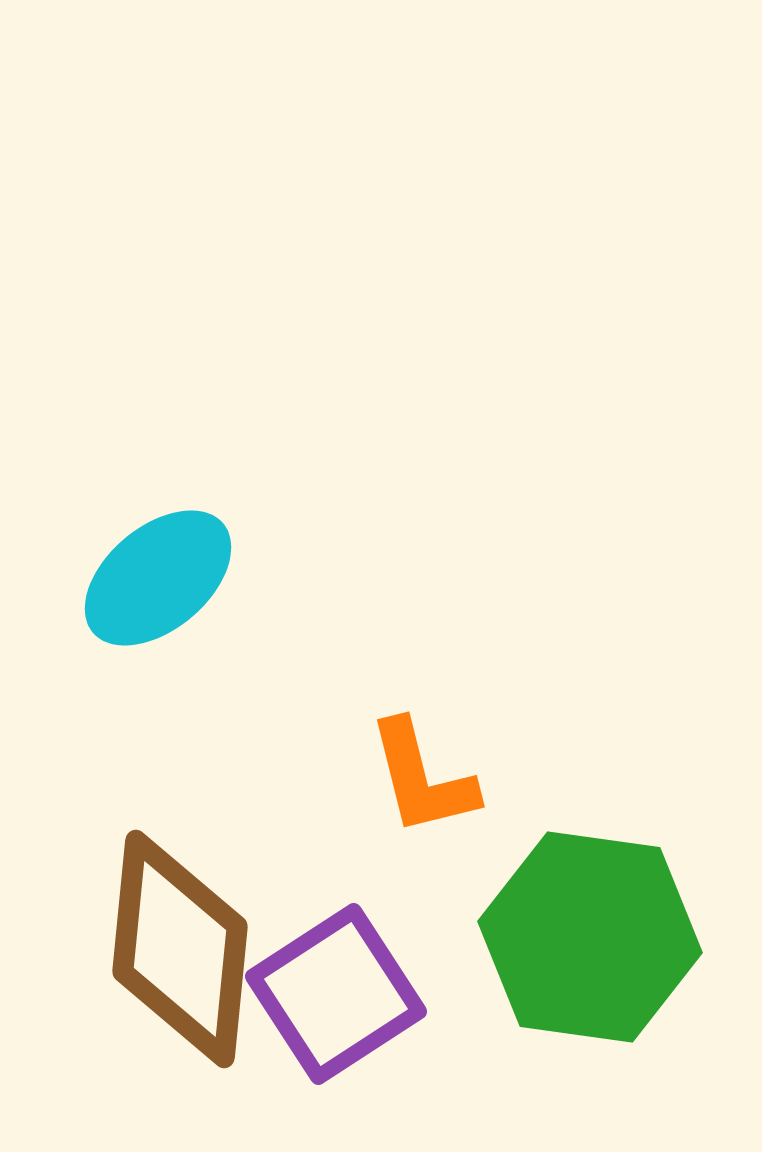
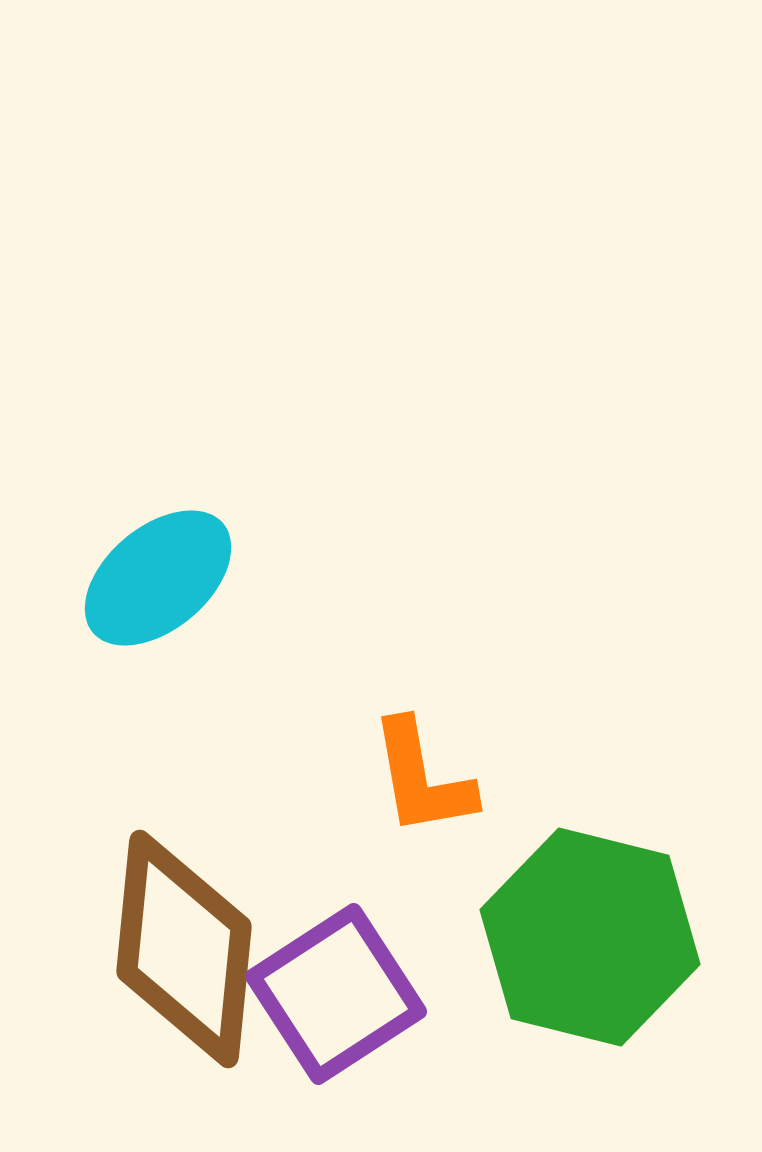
orange L-shape: rotated 4 degrees clockwise
green hexagon: rotated 6 degrees clockwise
brown diamond: moved 4 px right
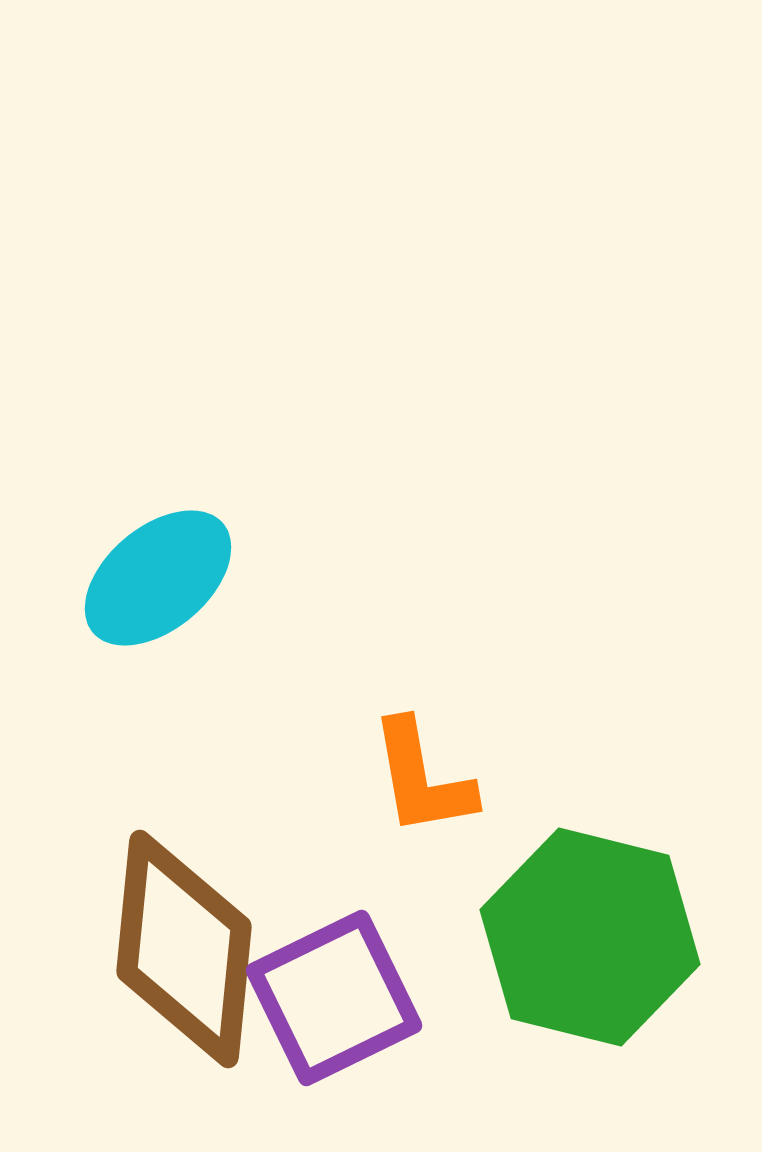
purple square: moved 2 px left, 4 px down; rotated 7 degrees clockwise
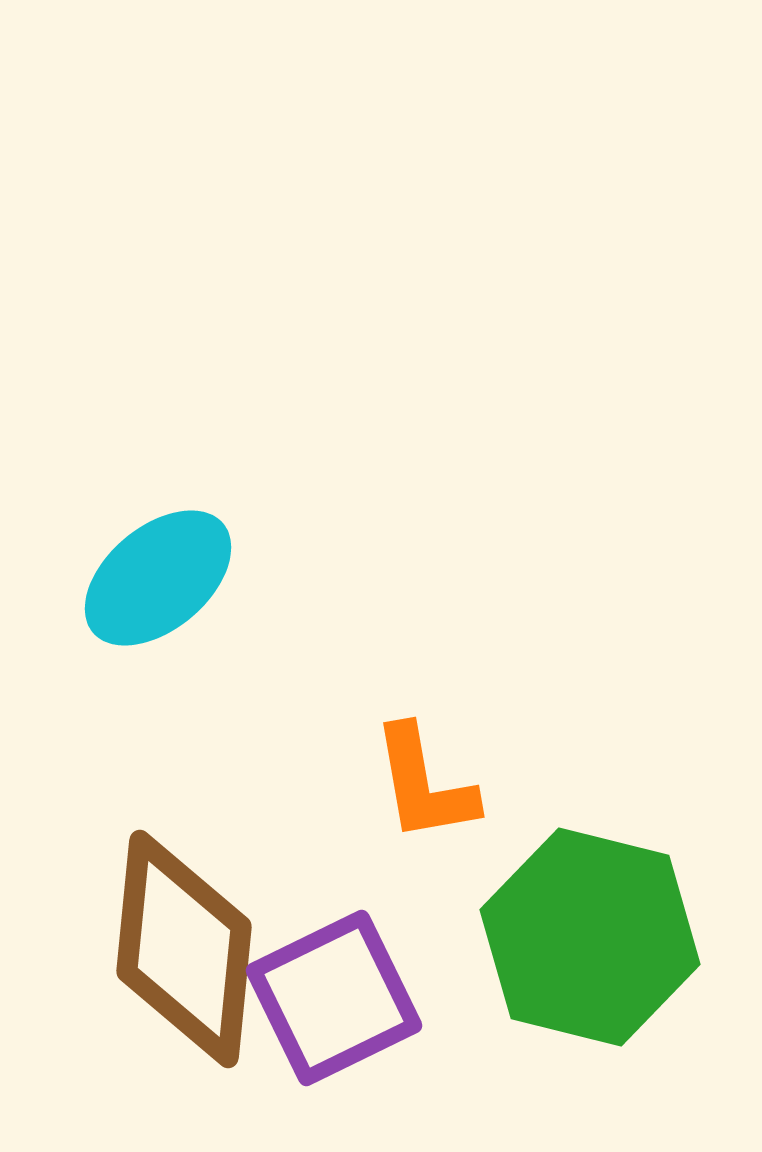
orange L-shape: moved 2 px right, 6 px down
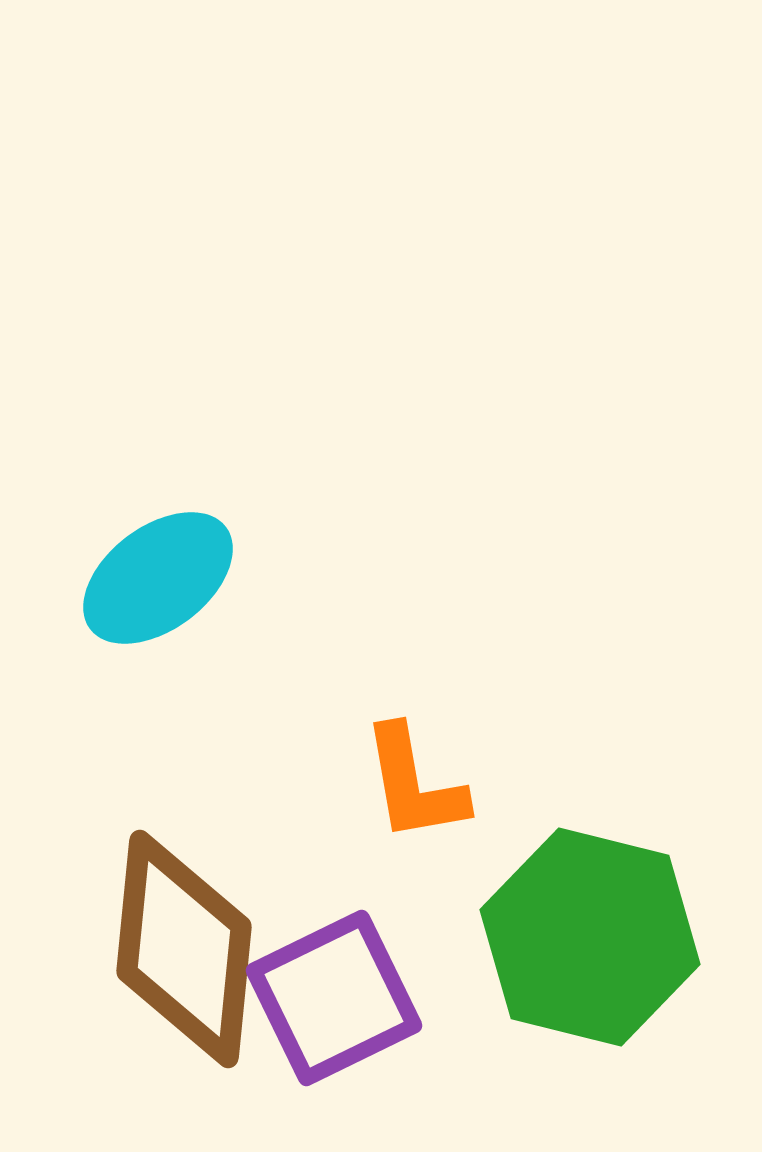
cyan ellipse: rotated 3 degrees clockwise
orange L-shape: moved 10 px left
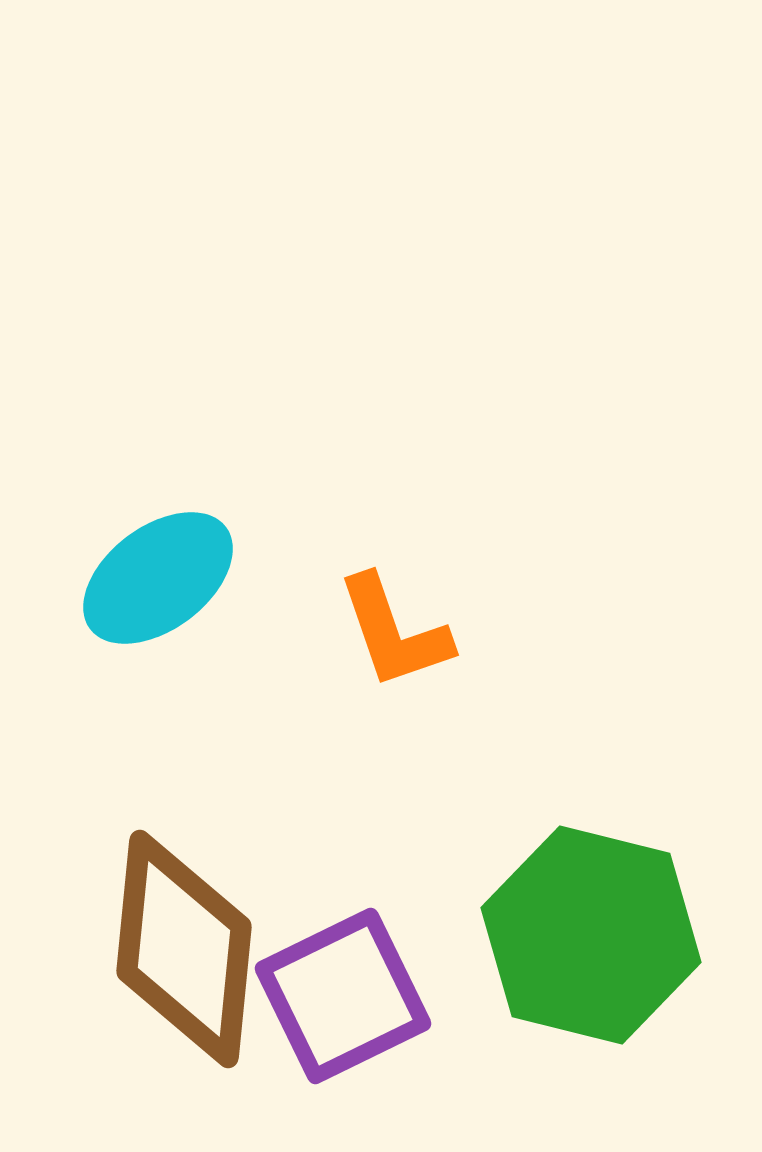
orange L-shape: moved 20 px left, 152 px up; rotated 9 degrees counterclockwise
green hexagon: moved 1 px right, 2 px up
purple square: moved 9 px right, 2 px up
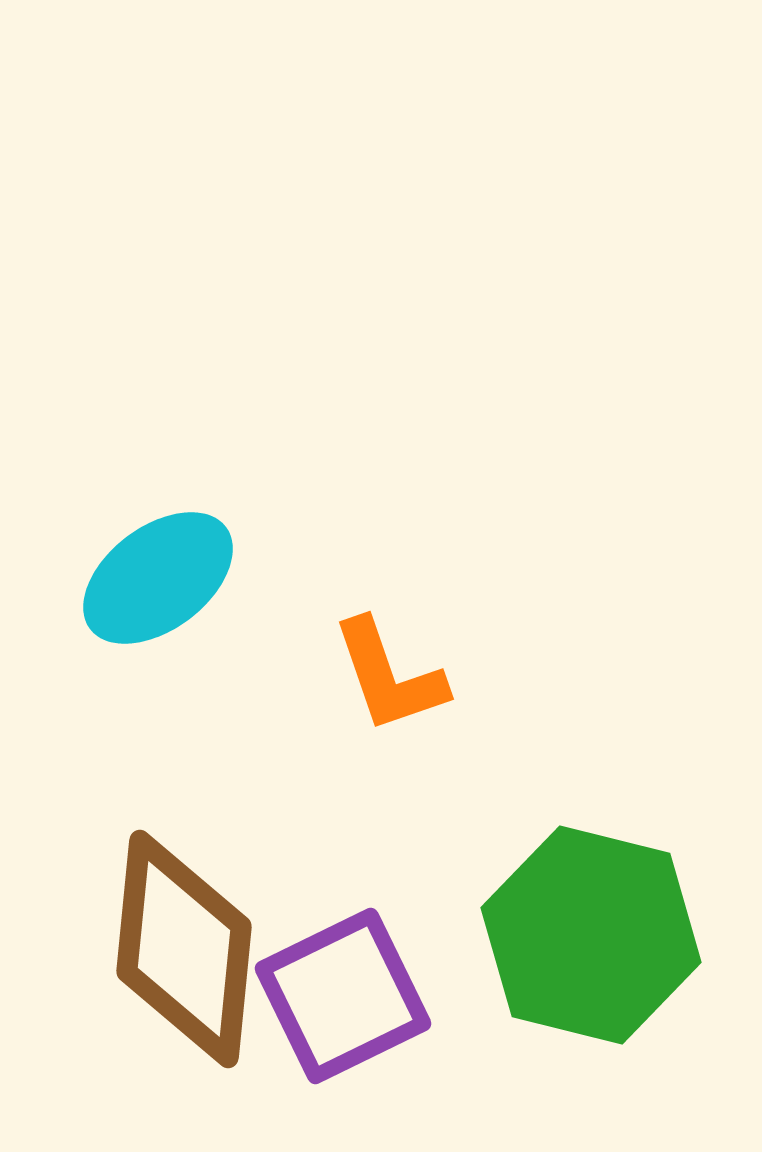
orange L-shape: moved 5 px left, 44 px down
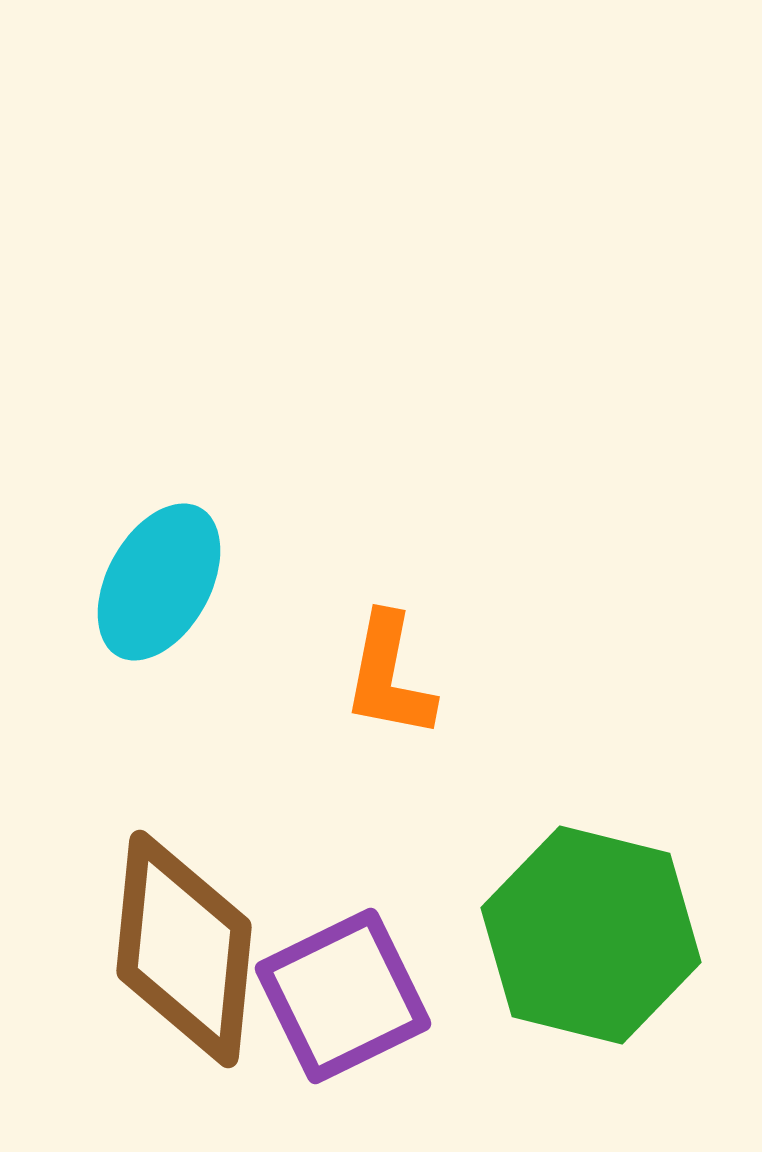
cyan ellipse: moved 1 px right, 4 px down; rotated 24 degrees counterclockwise
orange L-shape: rotated 30 degrees clockwise
